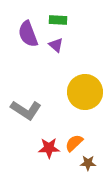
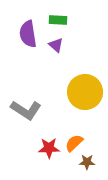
purple semicircle: rotated 12 degrees clockwise
brown star: moved 1 px left, 1 px up
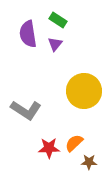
green rectangle: rotated 30 degrees clockwise
purple triangle: moved 1 px left, 1 px up; rotated 28 degrees clockwise
yellow circle: moved 1 px left, 1 px up
brown star: moved 2 px right
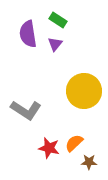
red star: rotated 15 degrees clockwise
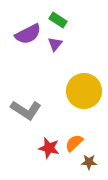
purple semicircle: rotated 108 degrees counterclockwise
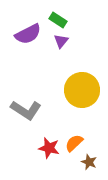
purple triangle: moved 6 px right, 3 px up
yellow circle: moved 2 px left, 1 px up
brown star: rotated 21 degrees clockwise
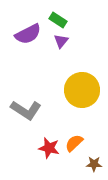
brown star: moved 5 px right, 2 px down; rotated 21 degrees counterclockwise
